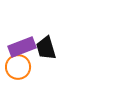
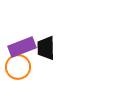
black trapezoid: rotated 15 degrees clockwise
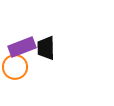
orange circle: moved 3 px left
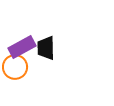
purple rectangle: rotated 8 degrees counterclockwise
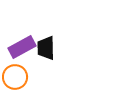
orange circle: moved 10 px down
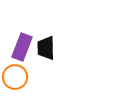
purple rectangle: rotated 40 degrees counterclockwise
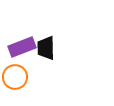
purple rectangle: rotated 48 degrees clockwise
